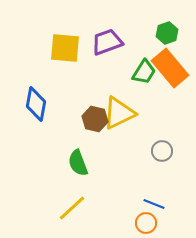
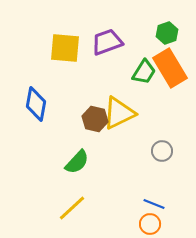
orange rectangle: rotated 9 degrees clockwise
green semicircle: moved 1 px left, 1 px up; rotated 116 degrees counterclockwise
orange circle: moved 4 px right, 1 px down
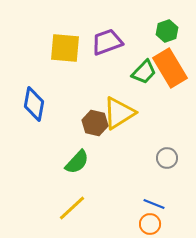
green hexagon: moved 2 px up
green trapezoid: rotated 12 degrees clockwise
blue diamond: moved 2 px left
yellow triangle: rotated 6 degrees counterclockwise
brown hexagon: moved 4 px down
gray circle: moved 5 px right, 7 px down
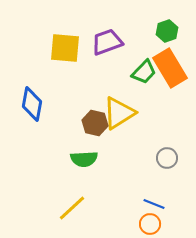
blue diamond: moved 2 px left
green semicircle: moved 7 px right, 3 px up; rotated 44 degrees clockwise
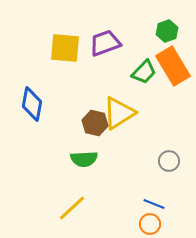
purple trapezoid: moved 2 px left, 1 px down
orange rectangle: moved 3 px right, 2 px up
gray circle: moved 2 px right, 3 px down
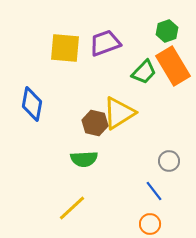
blue line: moved 13 px up; rotated 30 degrees clockwise
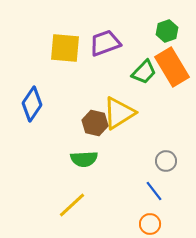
orange rectangle: moved 1 px left, 1 px down
blue diamond: rotated 24 degrees clockwise
gray circle: moved 3 px left
yellow line: moved 3 px up
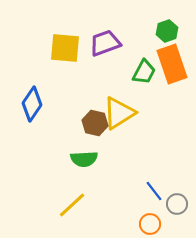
orange rectangle: moved 3 px up; rotated 12 degrees clockwise
green trapezoid: rotated 16 degrees counterclockwise
gray circle: moved 11 px right, 43 px down
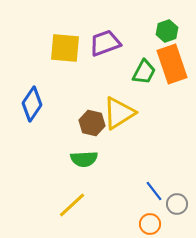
brown hexagon: moved 3 px left
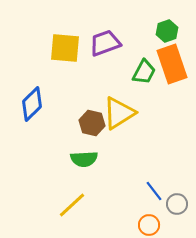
blue diamond: rotated 12 degrees clockwise
orange circle: moved 1 px left, 1 px down
